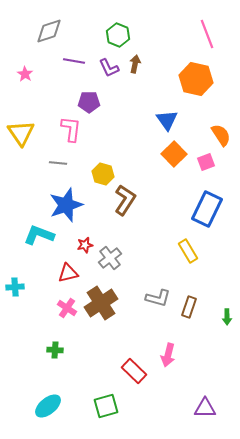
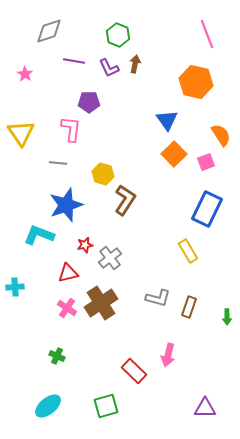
orange hexagon: moved 3 px down
green cross: moved 2 px right, 6 px down; rotated 21 degrees clockwise
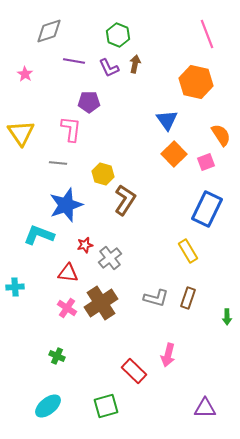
red triangle: rotated 20 degrees clockwise
gray L-shape: moved 2 px left
brown rectangle: moved 1 px left, 9 px up
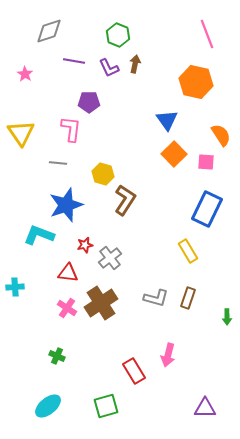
pink square: rotated 24 degrees clockwise
red rectangle: rotated 15 degrees clockwise
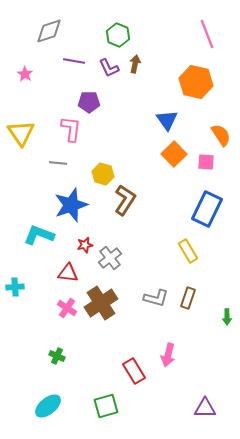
blue star: moved 5 px right
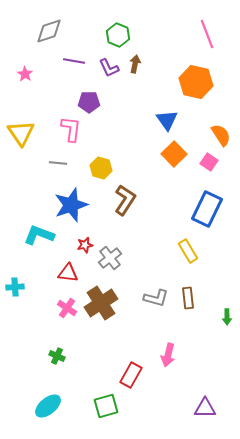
pink square: moved 3 px right; rotated 30 degrees clockwise
yellow hexagon: moved 2 px left, 6 px up
brown rectangle: rotated 25 degrees counterclockwise
red rectangle: moved 3 px left, 4 px down; rotated 60 degrees clockwise
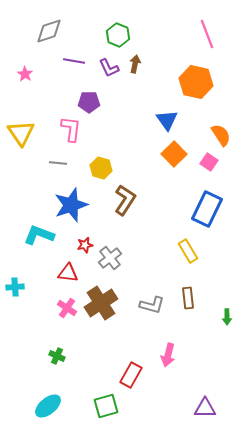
gray L-shape: moved 4 px left, 7 px down
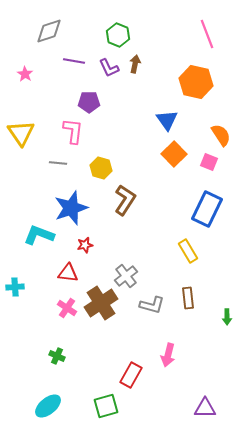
pink L-shape: moved 2 px right, 2 px down
pink square: rotated 12 degrees counterclockwise
blue star: moved 3 px down
gray cross: moved 16 px right, 18 px down
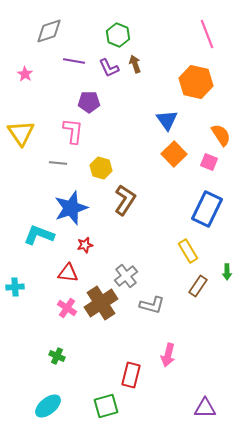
brown arrow: rotated 30 degrees counterclockwise
brown rectangle: moved 10 px right, 12 px up; rotated 40 degrees clockwise
green arrow: moved 45 px up
red rectangle: rotated 15 degrees counterclockwise
